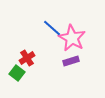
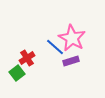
blue line: moved 3 px right, 19 px down
green square: rotated 14 degrees clockwise
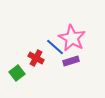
red cross: moved 9 px right; rotated 28 degrees counterclockwise
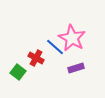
purple rectangle: moved 5 px right, 7 px down
green square: moved 1 px right, 1 px up; rotated 14 degrees counterclockwise
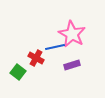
pink star: moved 4 px up
blue line: rotated 54 degrees counterclockwise
purple rectangle: moved 4 px left, 3 px up
